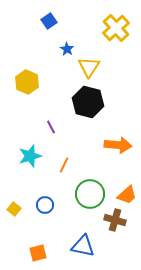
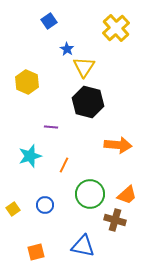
yellow triangle: moved 5 px left
purple line: rotated 56 degrees counterclockwise
yellow square: moved 1 px left; rotated 16 degrees clockwise
orange square: moved 2 px left, 1 px up
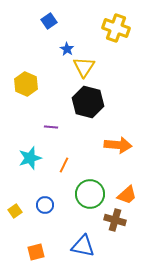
yellow cross: rotated 28 degrees counterclockwise
yellow hexagon: moved 1 px left, 2 px down
cyan star: moved 2 px down
yellow square: moved 2 px right, 2 px down
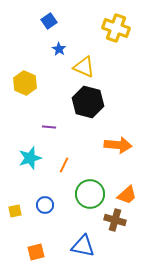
blue star: moved 8 px left
yellow triangle: rotated 40 degrees counterclockwise
yellow hexagon: moved 1 px left, 1 px up
purple line: moved 2 px left
yellow square: rotated 24 degrees clockwise
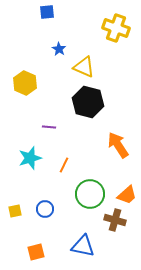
blue square: moved 2 px left, 9 px up; rotated 28 degrees clockwise
orange arrow: rotated 128 degrees counterclockwise
blue circle: moved 4 px down
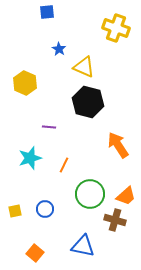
orange trapezoid: moved 1 px left, 1 px down
orange square: moved 1 px left, 1 px down; rotated 36 degrees counterclockwise
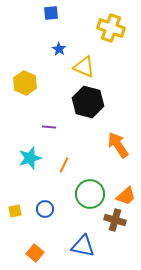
blue square: moved 4 px right, 1 px down
yellow cross: moved 5 px left
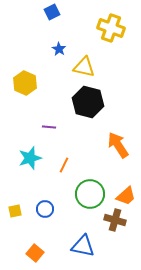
blue square: moved 1 px right, 1 px up; rotated 21 degrees counterclockwise
yellow triangle: rotated 10 degrees counterclockwise
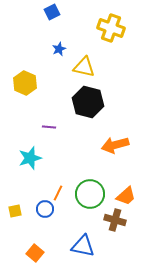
blue star: rotated 16 degrees clockwise
orange arrow: moved 3 px left; rotated 72 degrees counterclockwise
orange line: moved 6 px left, 28 px down
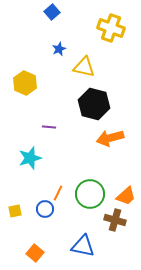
blue square: rotated 14 degrees counterclockwise
black hexagon: moved 6 px right, 2 px down
orange arrow: moved 5 px left, 7 px up
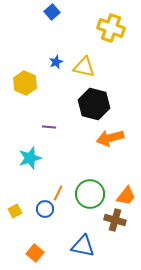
blue star: moved 3 px left, 13 px down
orange trapezoid: rotated 10 degrees counterclockwise
yellow square: rotated 16 degrees counterclockwise
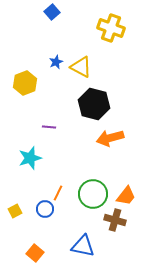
yellow triangle: moved 3 px left; rotated 15 degrees clockwise
yellow hexagon: rotated 15 degrees clockwise
green circle: moved 3 px right
